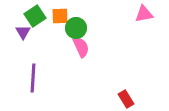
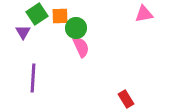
green square: moved 2 px right, 2 px up
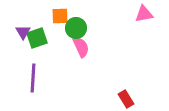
green square: moved 24 px down; rotated 15 degrees clockwise
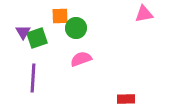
pink semicircle: moved 12 px down; rotated 85 degrees counterclockwise
red rectangle: rotated 60 degrees counterclockwise
